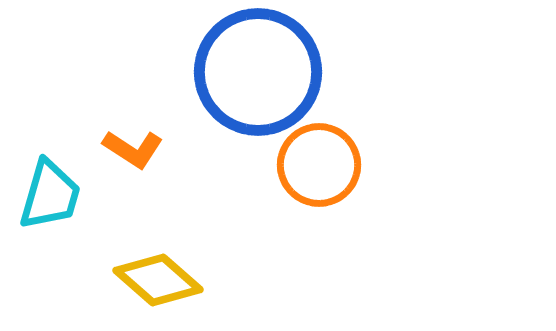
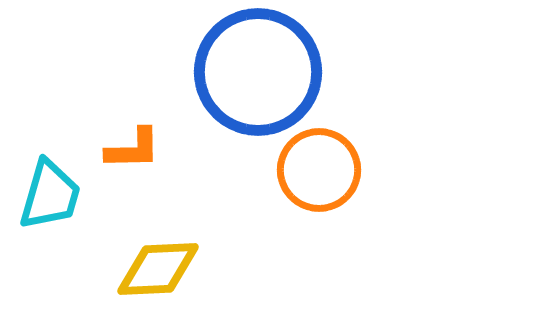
orange L-shape: rotated 34 degrees counterclockwise
orange circle: moved 5 px down
yellow diamond: moved 11 px up; rotated 44 degrees counterclockwise
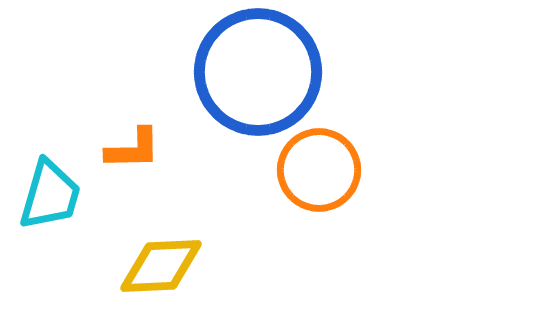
yellow diamond: moved 3 px right, 3 px up
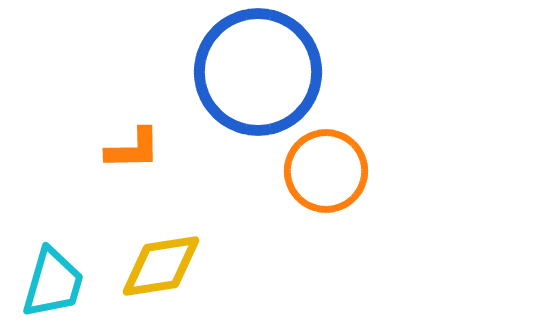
orange circle: moved 7 px right, 1 px down
cyan trapezoid: moved 3 px right, 88 px down
yellow diamond: rotated 6 degrees counterclockwise
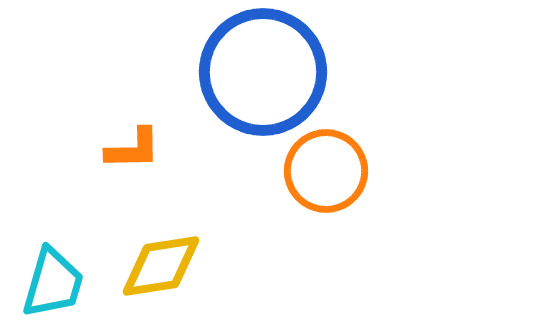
blue circle: moved 5 px right
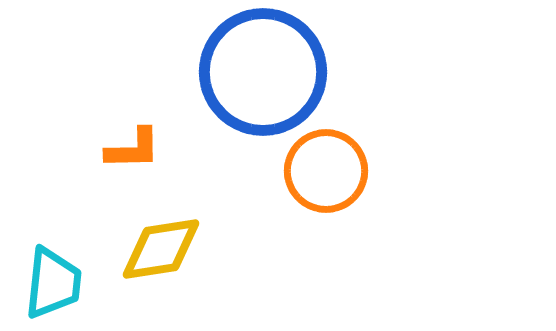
yellow diamond: moved 17 px up
cyan trapezoid: rotated 10 degrees counterclockwise
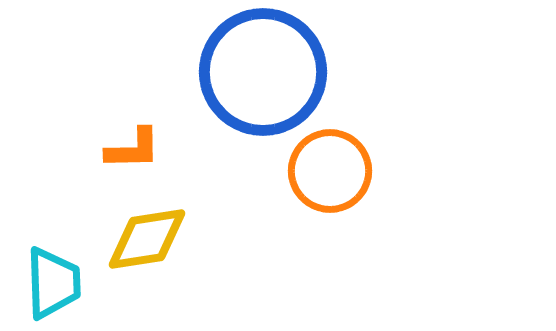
orange circle: moved 4 px right
yellow diamond: moved 14 px left, 10 px up
cyan trapezoid: rotated 8 degrees counterclockwise
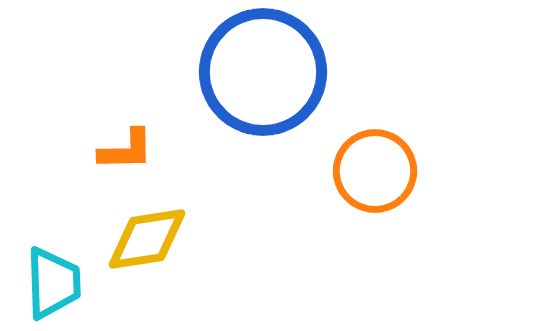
orange L-shape: moved 7 px left, 1 px down
orange circle: moved 45 px right
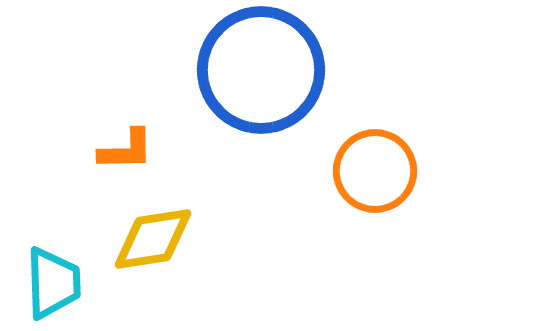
blue circle: moved 2 px left, 2 px up
yellow diamond: moved 6 px right
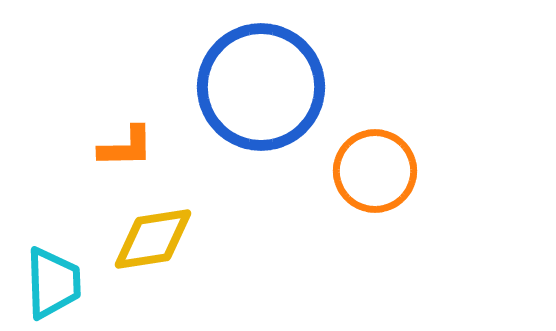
blue circle: moved 17 px down
orange L-shape: moved 3 px up
